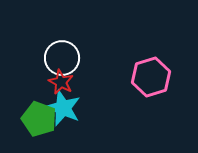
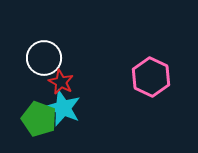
white circle: moved 18 px left
pink hexagon: rotated 18 degrees counterclockwise
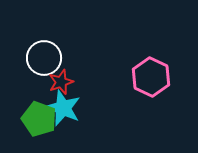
red star: rotated 25 degrees clockwise
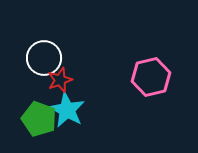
pink hexagon: rotated 21 degrees clockwise
red star: moved 1 px left, 2 px up
cyan star: moved 4 px right, 2 px down; rotated 6 degrees clockwise
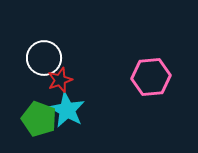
pink hexagon: rotated 9 degrees clockwise
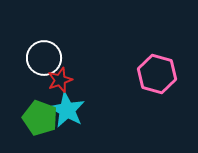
pink hexagon: moved 6 px right, 3 px up; rotated 21 degrees clockwise
green pentagon: moved 1 px right, 1 px up
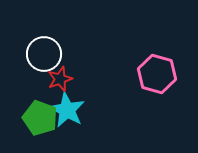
white circle: moved 4 px up
red star: moved 1 px up
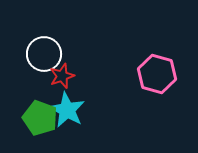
red star: moved 2 px right, 3 px up
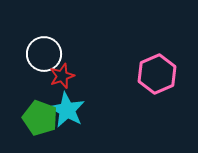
pink hexagon: rotated 21 degrees clockwise
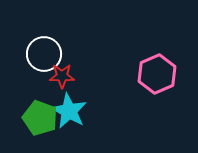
red star: rotated 20 degrees clockwise
cyan star: moved 2 px right, 1 px down
